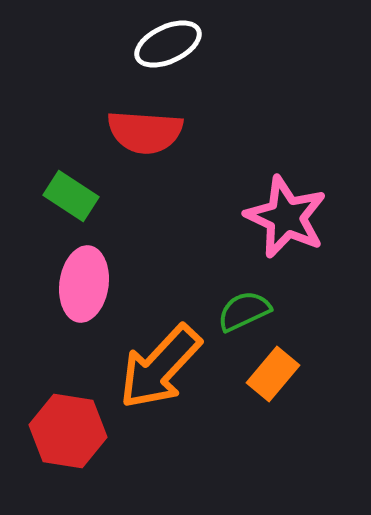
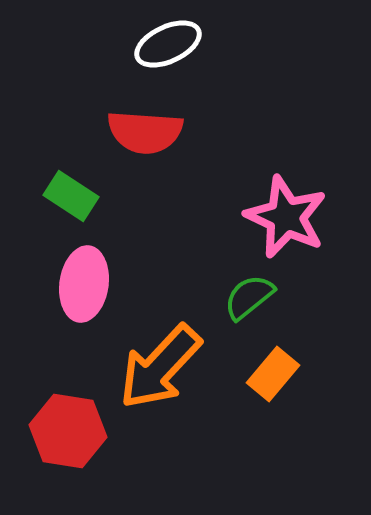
green semicircle: moved 5 px right, 14 px up; rotated 14 degrees counterclockwise
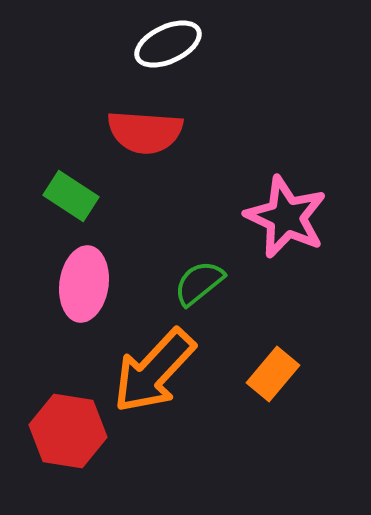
green semicircle: moved 50 px left, 14 px up
orange arrow: moved 6 px left, 4 px down
